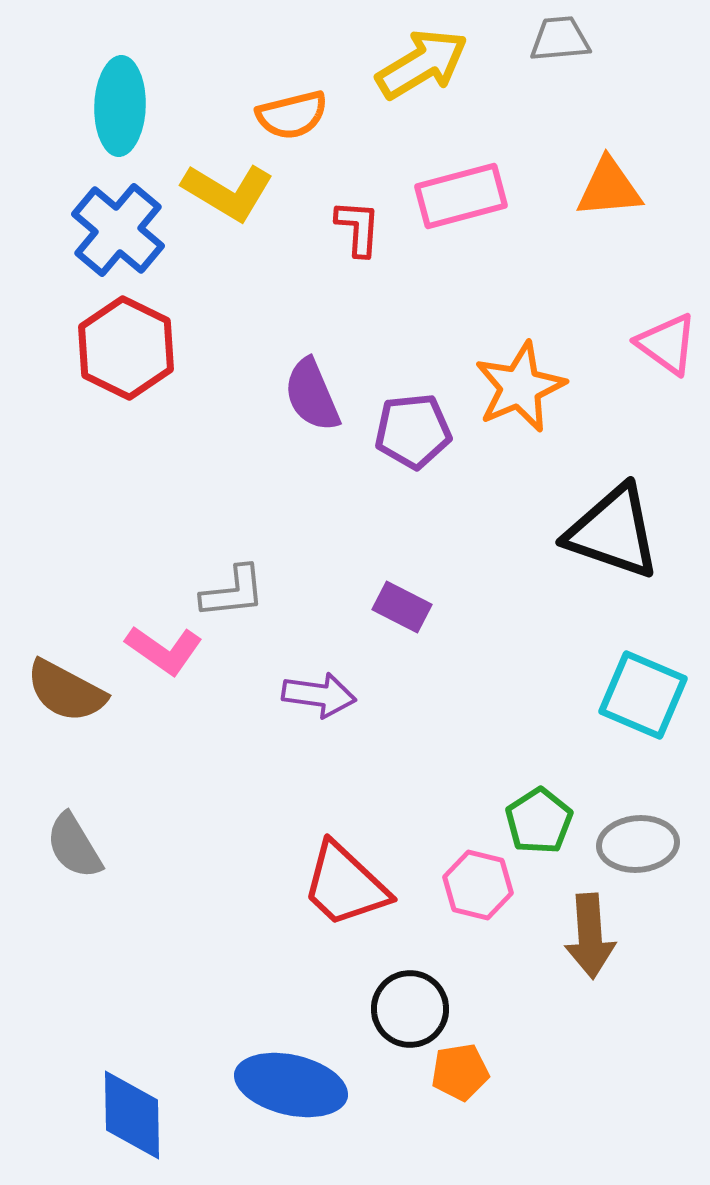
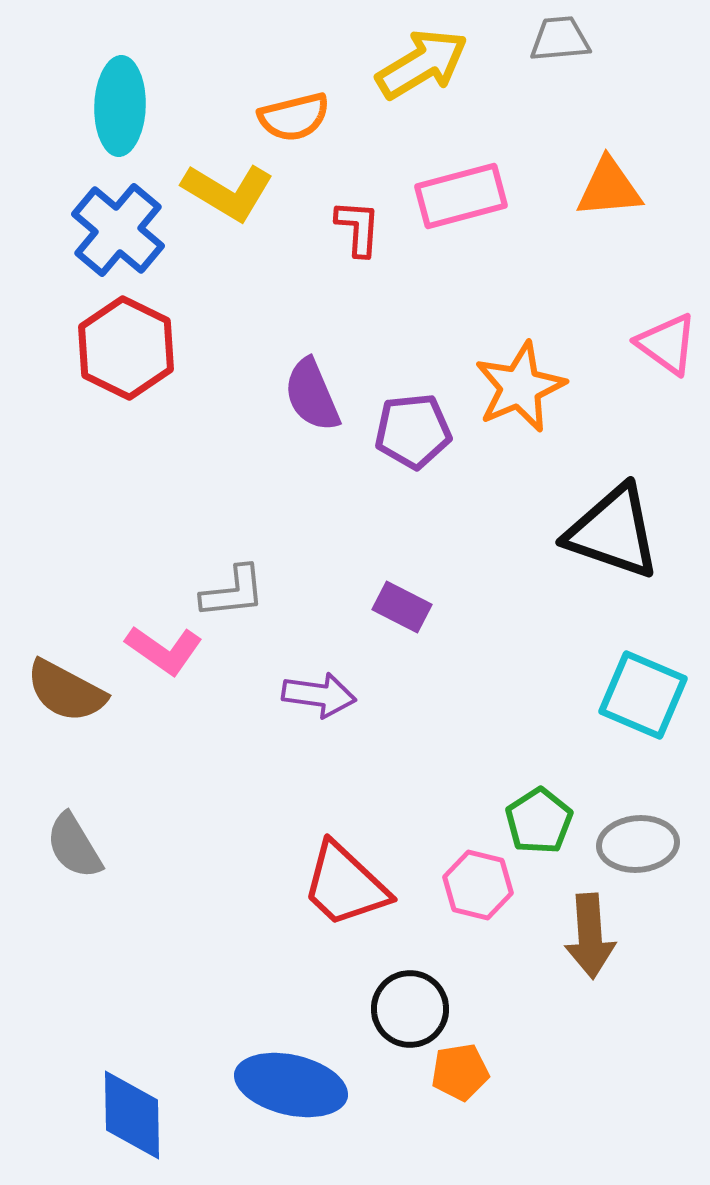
orange semicircle: moved 2 px right, 2 px down
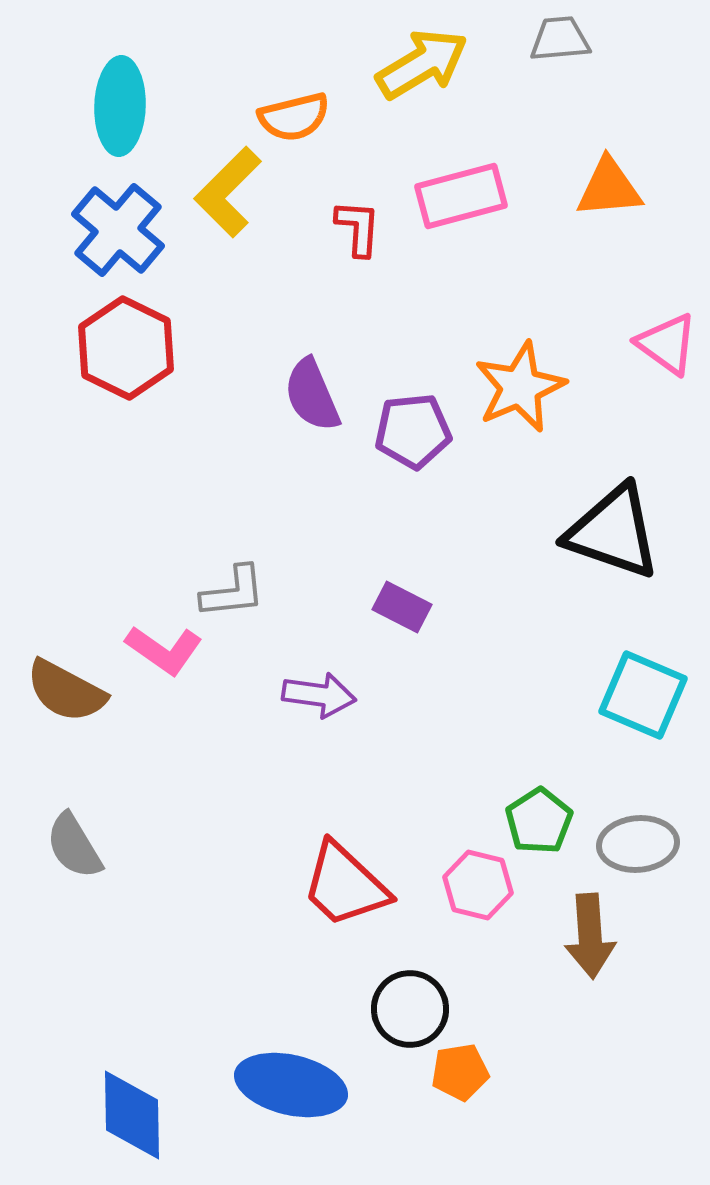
yellow L-shape: rotated 104 degrees clockwise
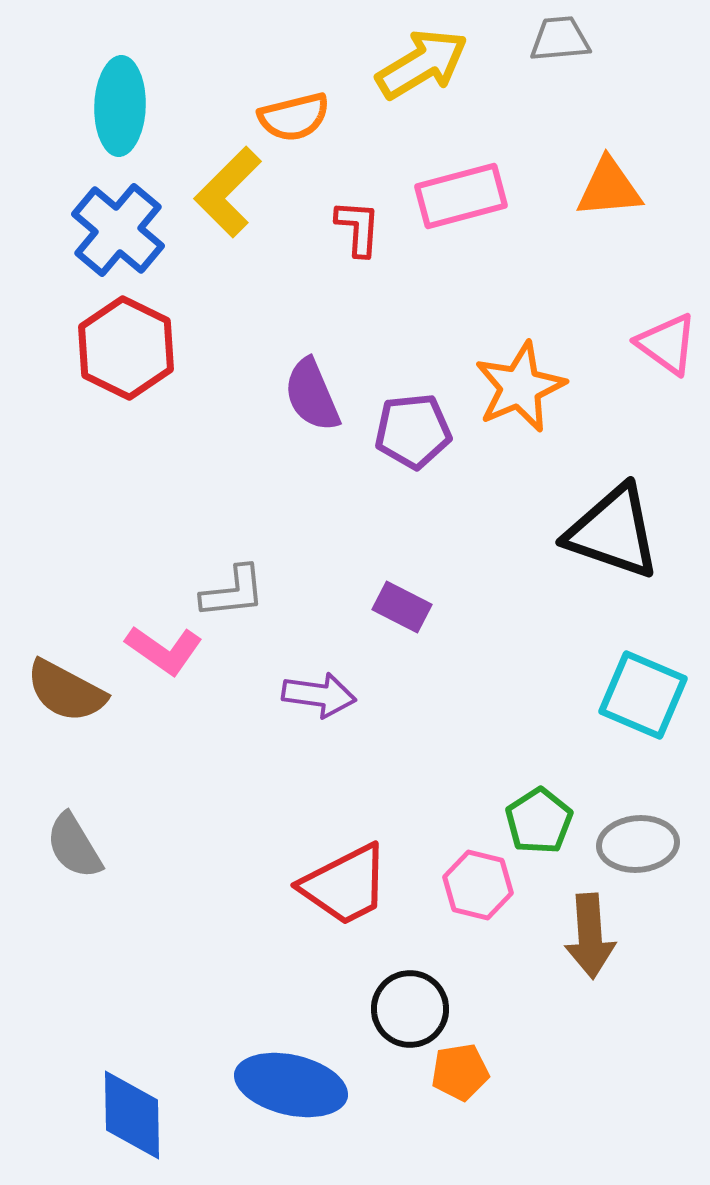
red trapezoid: rotated 70 degrees counterclockwise
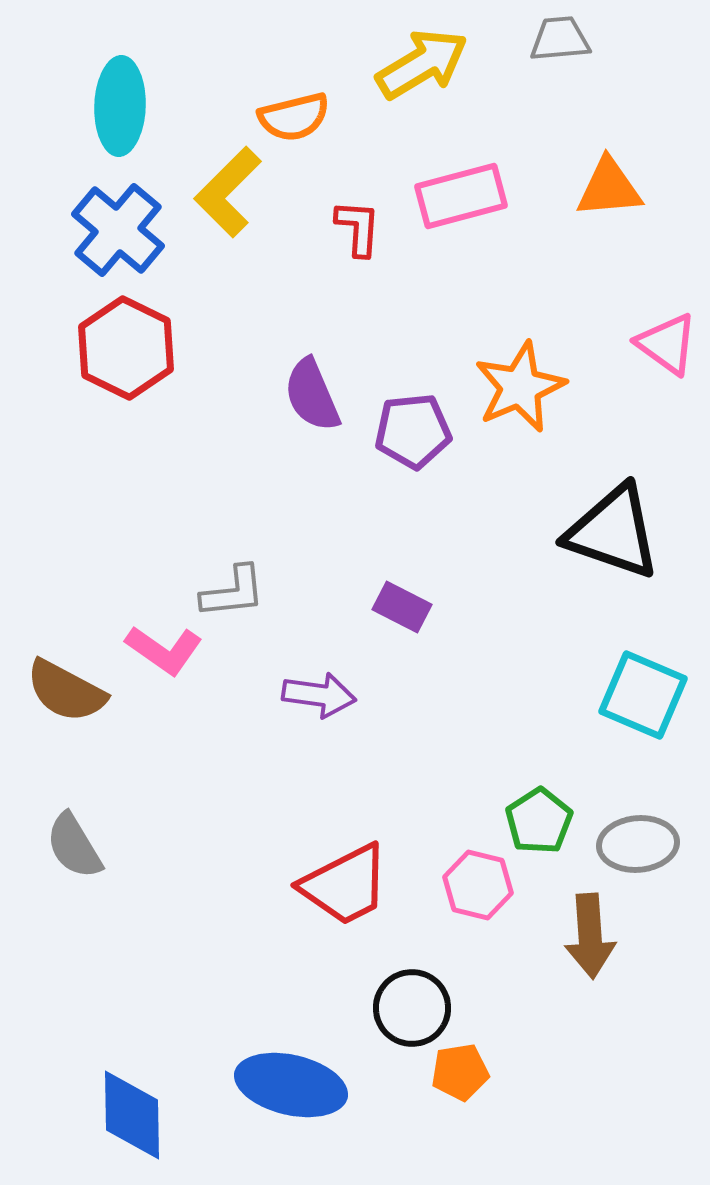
black circle: moved 2 px right, 1 px up
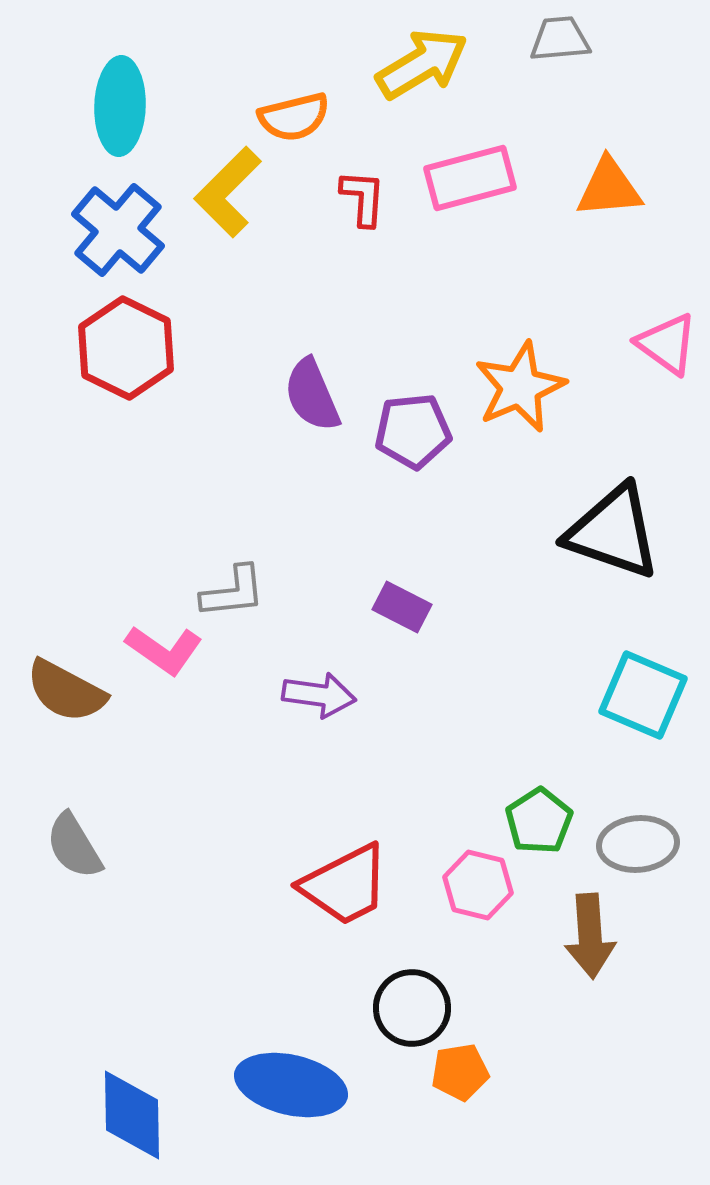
pink rectangle: moved 9 px right, 18 px up
red L-shape: moved 5 px right, 30 px up
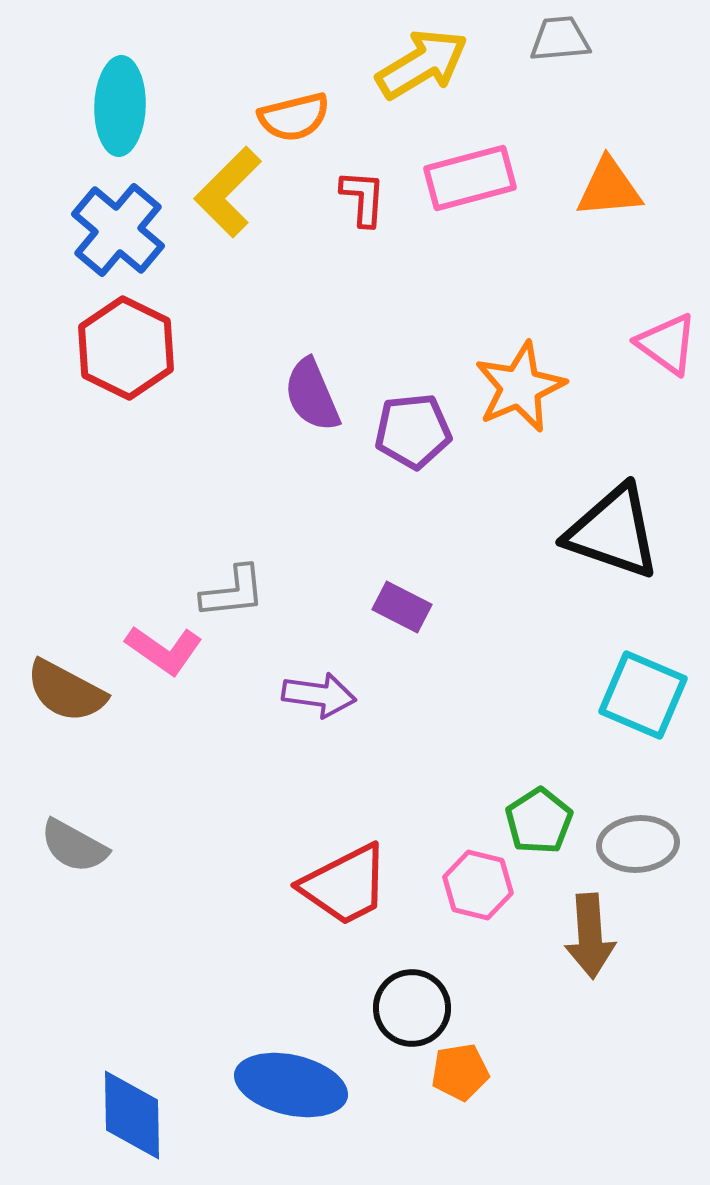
gray semicircle: rotated 30 degrees counterclockwise
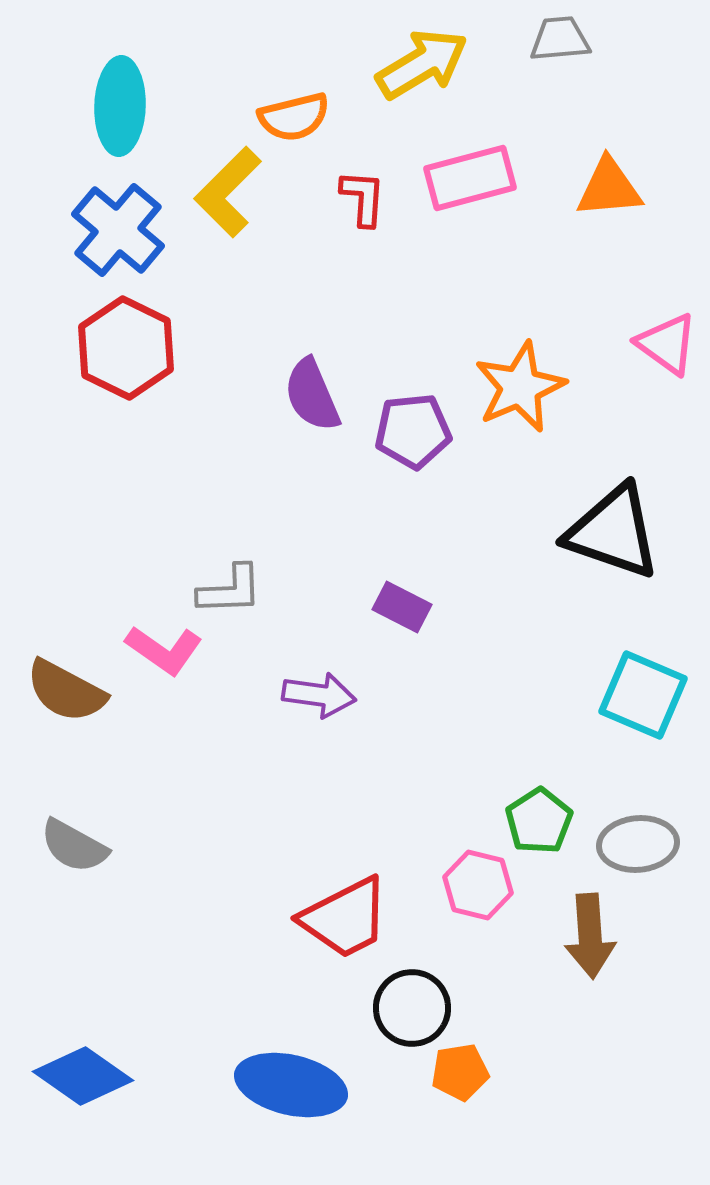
gray L-shape: moved 3 px left, 2 px up; rotated 4 degrees clockwise
red trapezoid: moved 33 px down
blue diamond: moved 49 px left, 39 px up; rotated 54 degrees counterclockwise
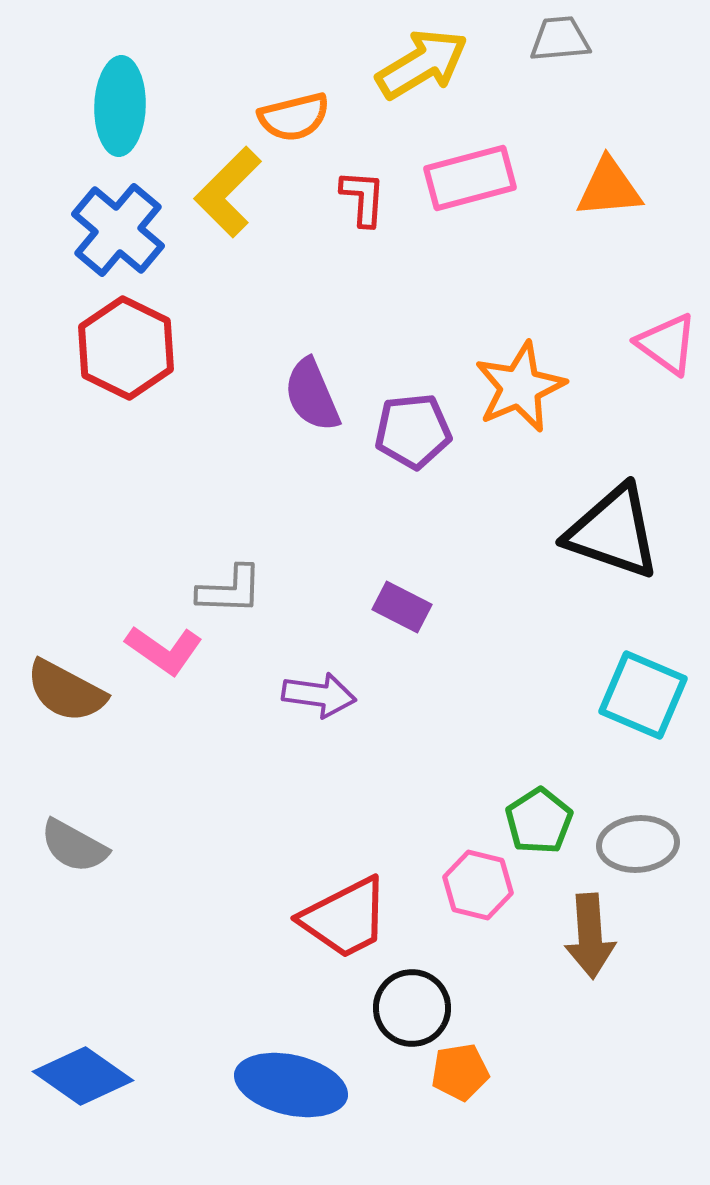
gray L-shape: rotated 4 degrees clockwise
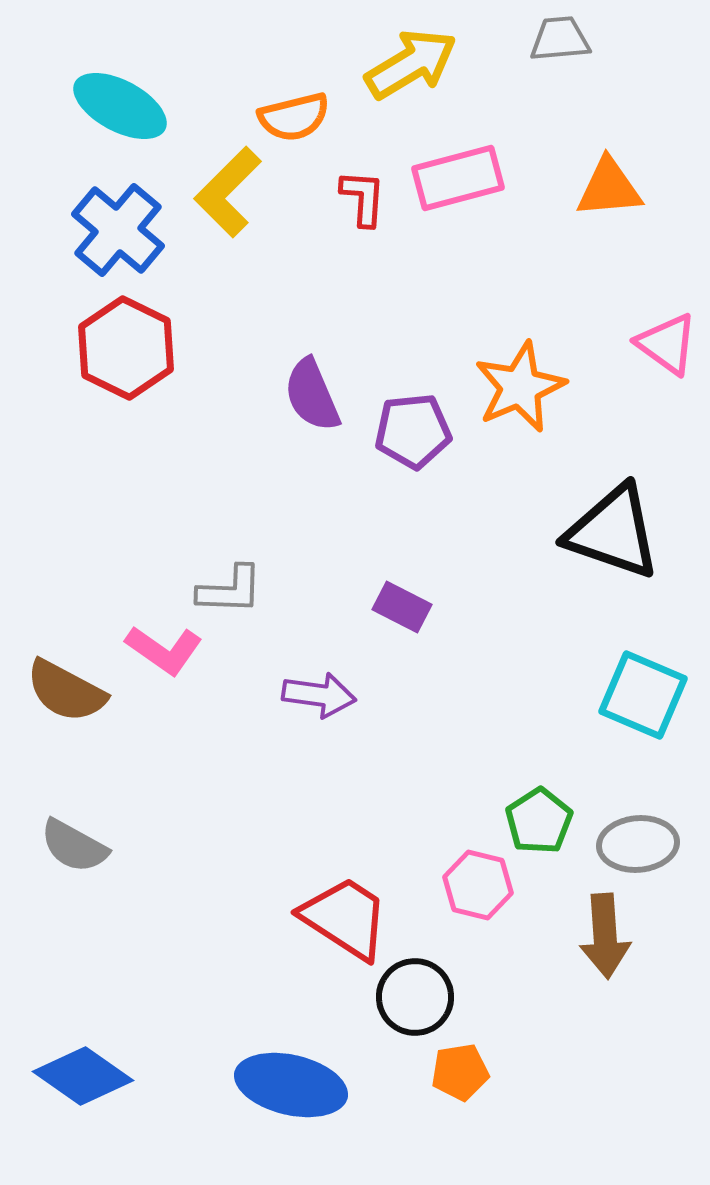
yellow arrow: moved 11 px left
cyan ellipse: rotated 64 degrees counterclockwise
pink rectangle: moved 12 px left
red trapezoid: rotated 120 degrees counterclockwise
brown arrow: moved 15 px right
black circle: moved 3 px right, 11 px up
